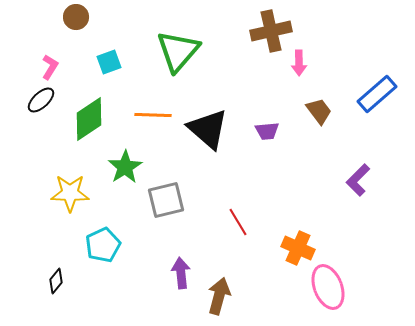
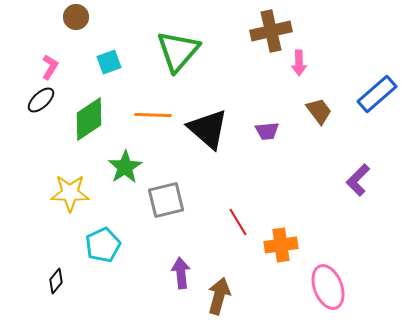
orange cross: moved 17 px left, 3 px up; rotated 32 degrees counterclockwise
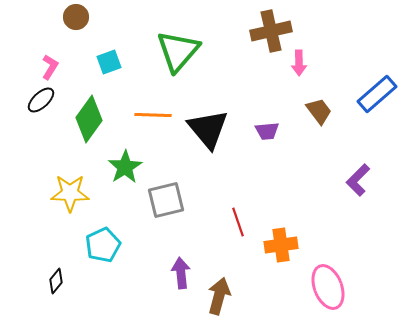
green diamond: rotated 21 degrees counterclockwise
black triangle: rotated 9 degrees clockwise
red line: rotated 12 degrees clockwise
